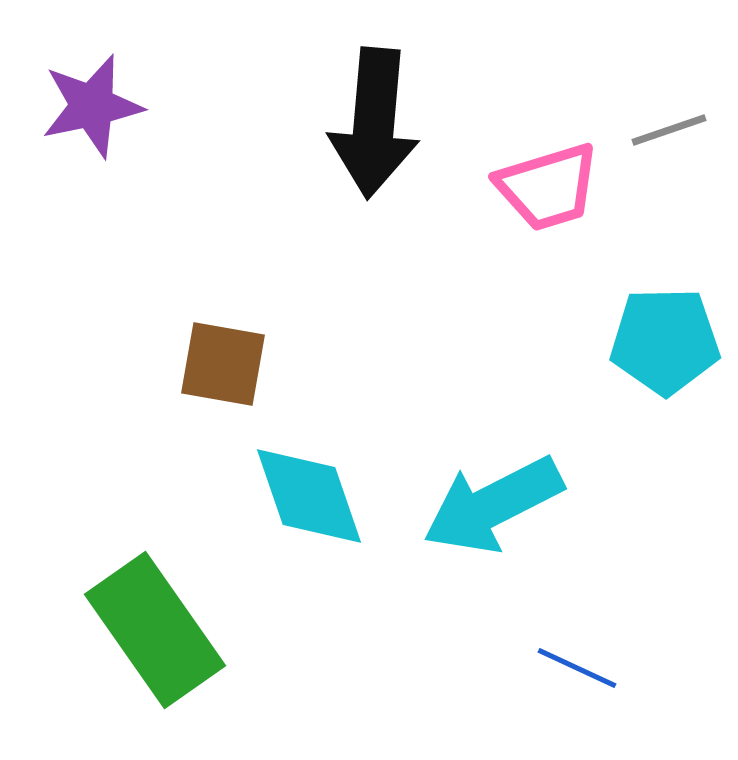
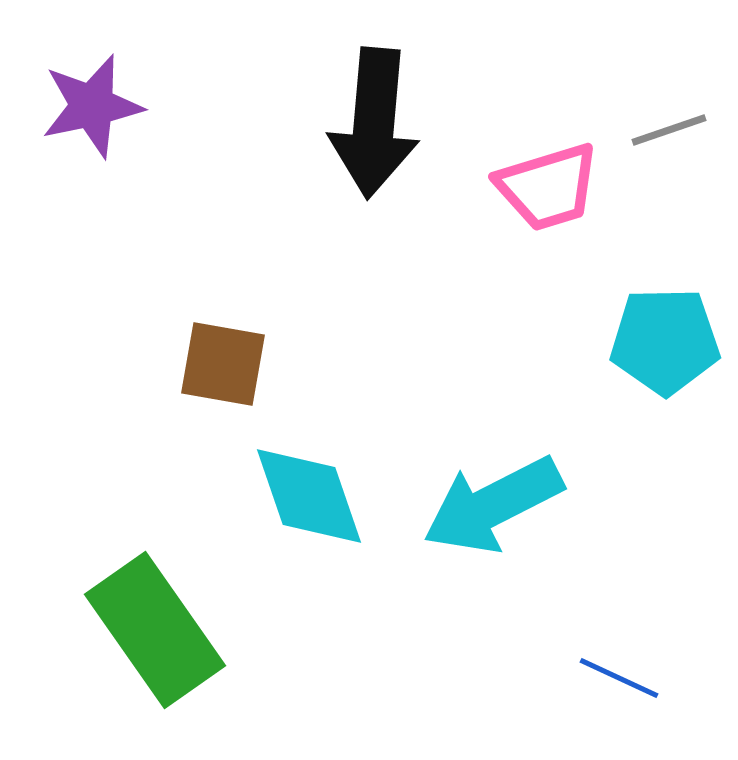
blue line: moved 42 px right, 10 px down
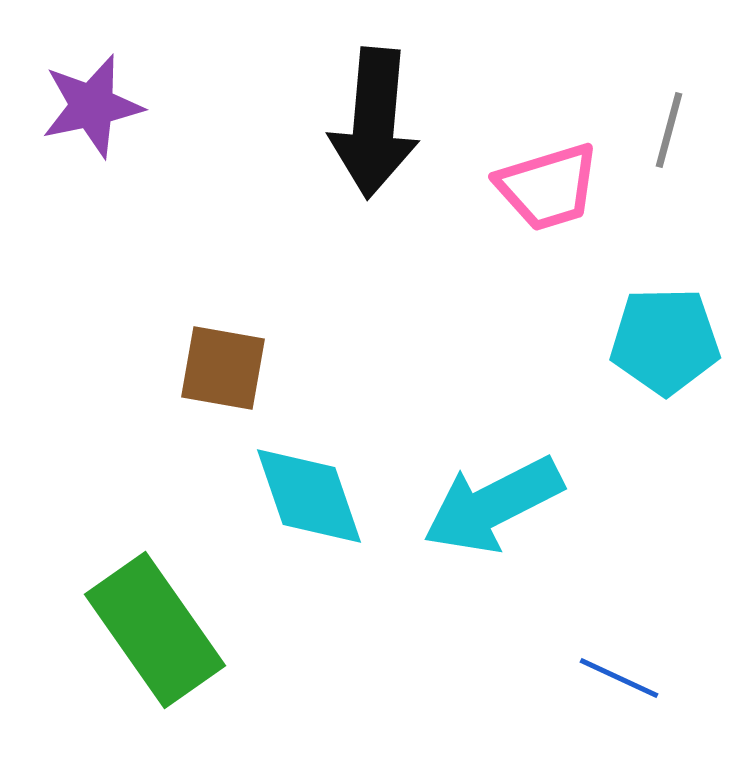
gray line: rotated 56 degrees counterclockwise
brown square: moved 4 px down
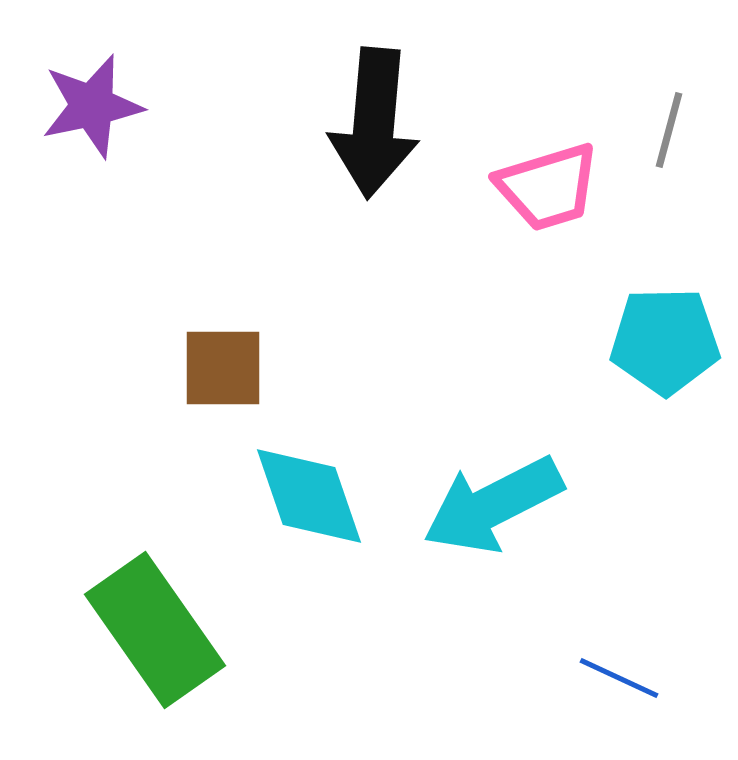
brown square: rotated 10 degrees counterclockwise
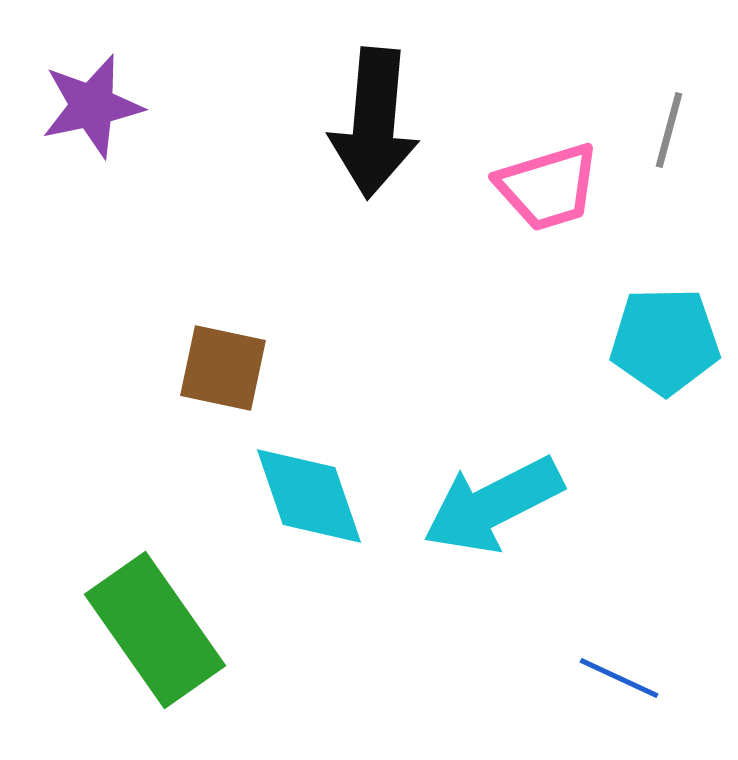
brown square: rotated 12 degrees clockwise
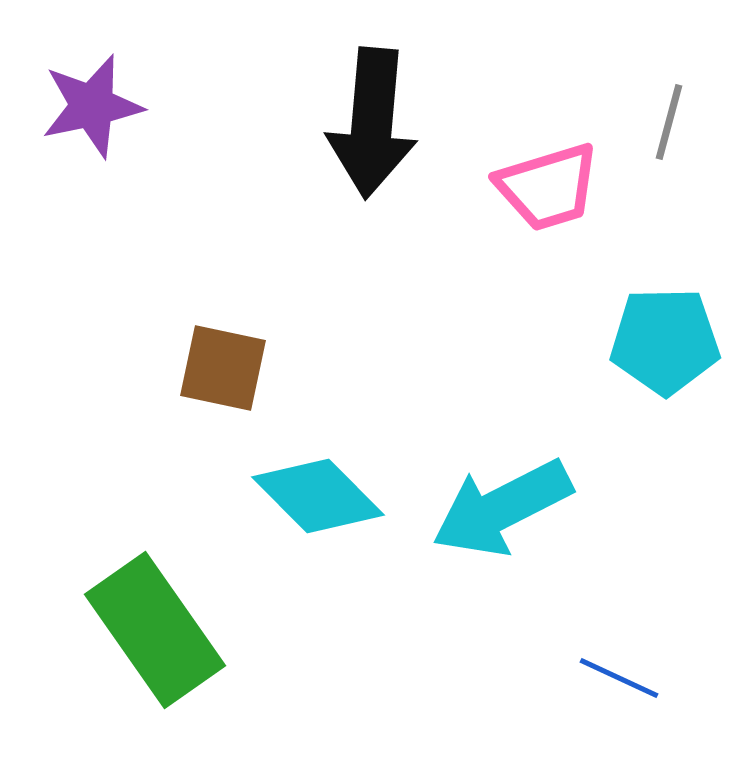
black arrow: moved 2 px left
gray line: moved 8 px up
cyan diamond: moved 9 px right; rotated 26 degrees counterclockwise
cyan arrow: moved 9 px right, 3 px down
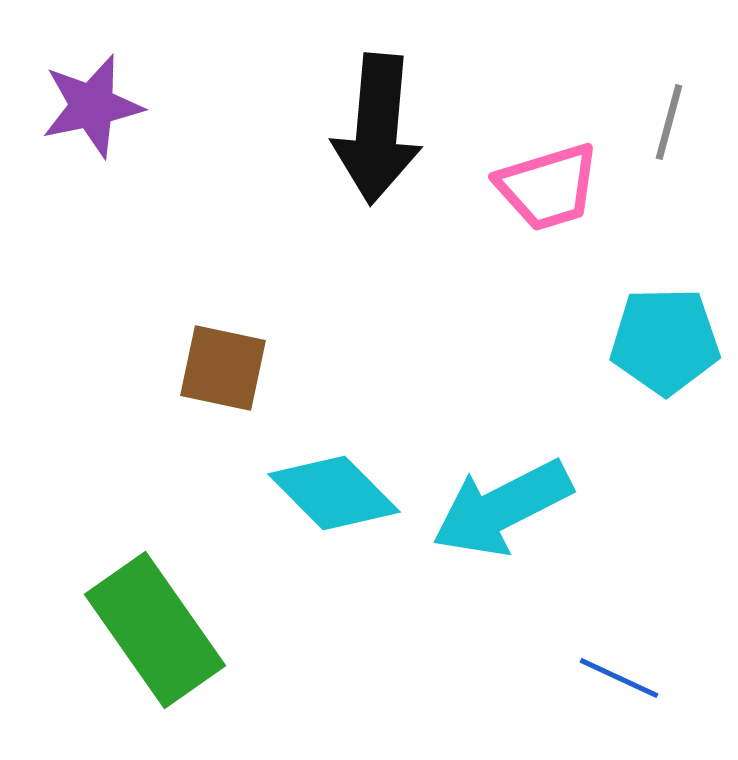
black arrow: moved 5 px right, 6 px down
cyan diamond: moved 16 px right, 3 px up
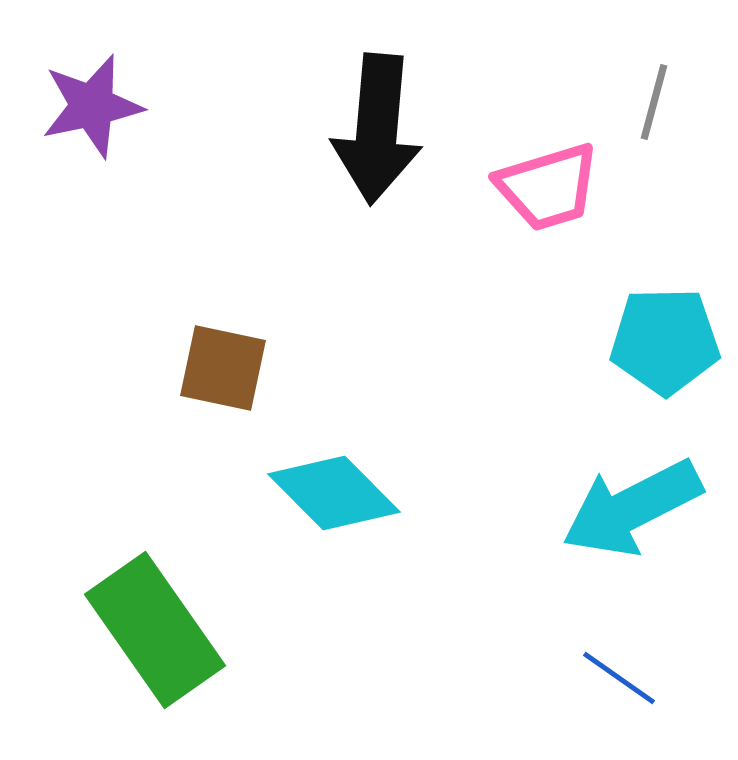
gray line: moved 15 px left, 20 px up
cyan arrow: moved 130 px right
blue line: rotated 10 degrees clockwise
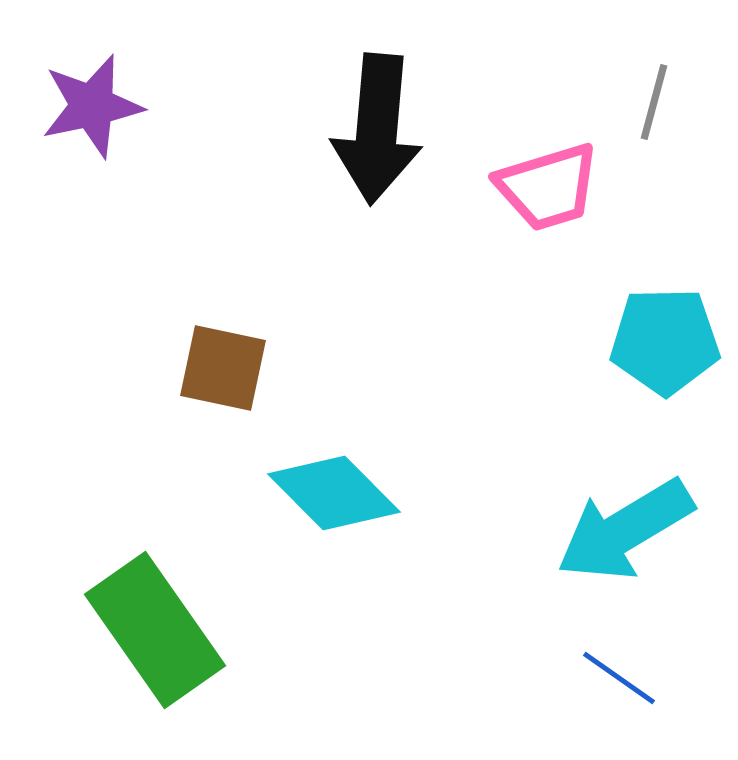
cyan arrow: moved 7 px left, 22 px down; rotated 4 degrees counterclockwise
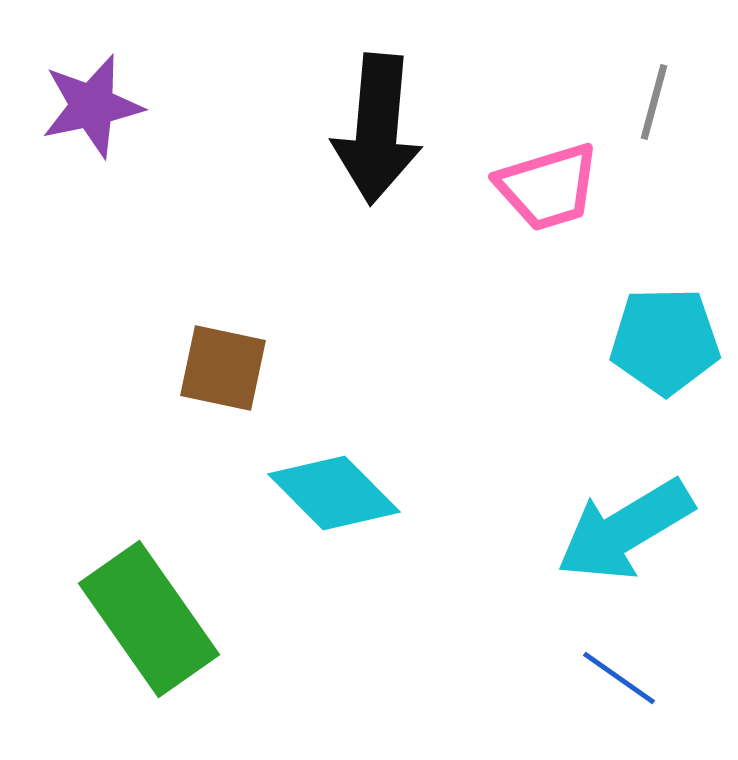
green rectangle: moved 6 px left, 11 px up
